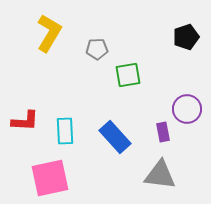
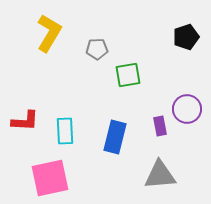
purple rectangle: moved 3 px left, 6 px up
blue rectangle: rotated 56 degrees clockwise
gray triangle: rotated 12 degrees counterclockwise
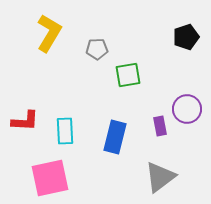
gray triangle: moved 2 px down; rotated 32 degrees counterclockwise
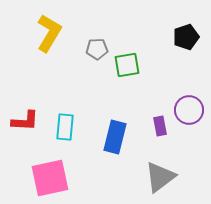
green square: moved 1 px left, 10 px up
purple circle: moved 2 px right, 1 px down
cyan rectangle: moved 4 px up; rotated 8 degrees clockwise
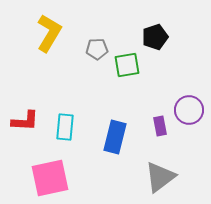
black pentagon: moved 31 px left
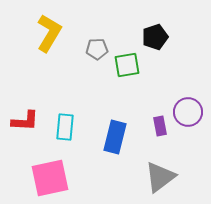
purple circle: moved 1 px left, 2 px down
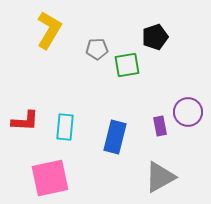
yellow L-shape: moved 3 px up
gray triangle: rotated 8 degrees clockwise
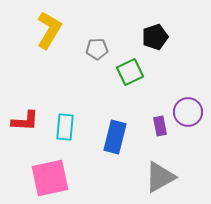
green square: moved 3 px right, 7 px down; rotated 16 degrees counterclockwise
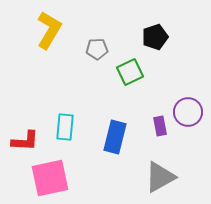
red L-shape: moved 20 px down
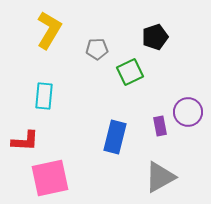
cyan rectangle: moved 21 px left, 31 px up
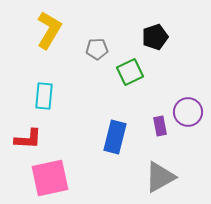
red L-shape: moved 3 px right, 2 px up
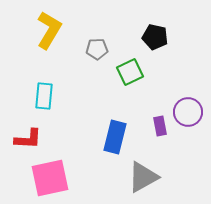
black pentagon: rotated 30 degrees clockwise
gray triangle: moved 17 px left
